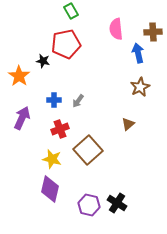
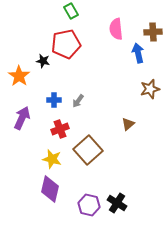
brown star: moved 10 px right, 2 px down; rotated 12 degrees clockwise
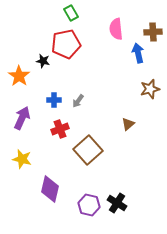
green rectangle: moved 2 px down
yellow star: moved 30 px left
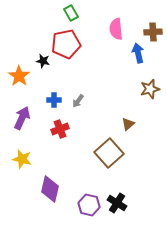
brown square: moved 21 px right, 3 px down
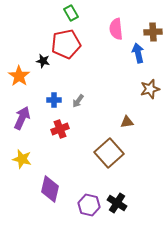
brown triangle: moved 1 px left, 2 px up; rotated 32 degrees clockwise
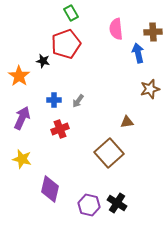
red pentagon: rotated 8 degrees counterclockwise
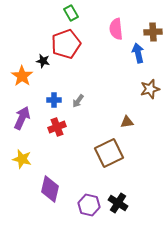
orange star: moved 3 px right
red cross: moved 3 px left, 2 px up
brown square: rotated 16 degrees clockwise
black cross: moved 1 px right
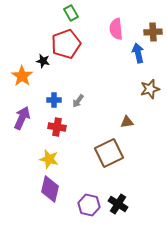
red cross: rotated 30 degrees clockwise
yellow star: moved 27 px right
black cross: moved 1 px down
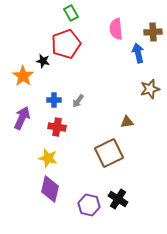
orange star: moved 1 px right
yellow star: moved 1 px left, 1 px up
black cross: moved 5 px up
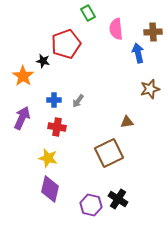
green rectangle: moved 17 px right
purple hexagon: moved 2 px right
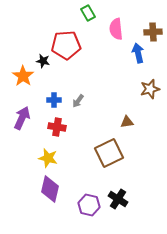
red pentagon: moved 1 px down; rotated 16 degrees clockwise
purple hexagon: moved 2 px left
